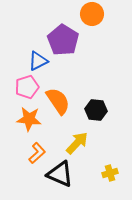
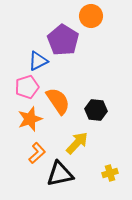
orange circle: moved 1 px left, 2 px down
orange star: moved 1 px right; rotated 25 degrees counterclockwise
black triangle: rotated 36 degrees counterclockwise
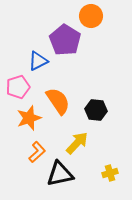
purple pentagon: moved 2 px right
pink pentagon: moved 9 px left
orange star: moved 1 px left, 1 px up
orange L-shape: moved 1 px up
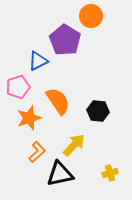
black hexagon: moved 2 px right, 1 px down
yellow arrow: moved 3 px left, 2 px down
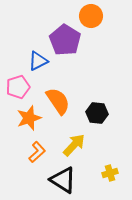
black hexagon: moved 1 px left, 2 px down
black triangle: moved 3 px right, 6 px down; rotated 44 degrees clockwise
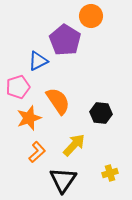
black hexagon: moved 4 px right
black triangle: rotated 32 degrees clockwise
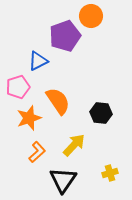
purple pentagon: moved 4 px up; rotated 20 degrees clockwise
